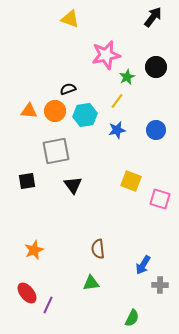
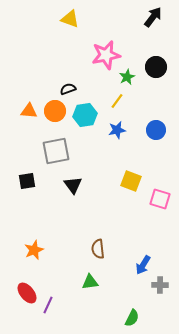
green triangle: moved 1 px left, 1 px up
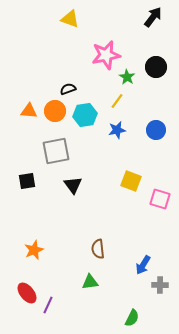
green star: rotated 14 degrees counterclockwise
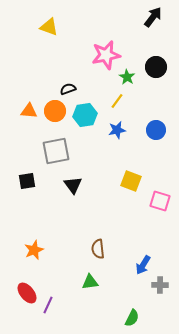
yellow triangle: moved 21 px left, 8 px down
pink square: moved 2 px down
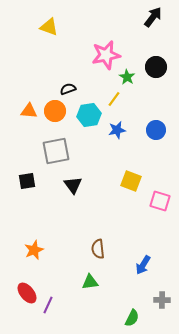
yellow line: moved 3 px left, 2 px up
cyan hexagon: moved 4 px right
gray cross: moved 2 px right, 15 px down
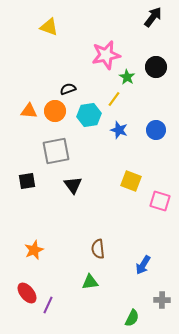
blue star: moved 2 px right; rotated 30 degrees clockwise
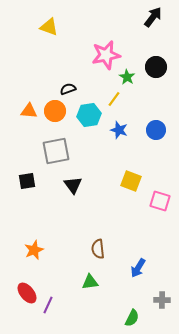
blue arrow: moved 5 px left, 3 px down
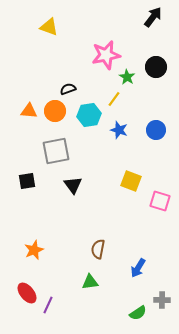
brown semicircle: rotated 18 degrees clockwise
green semicircle: moved 6 px right, 5 px up; rotated 30 degrees clockwise
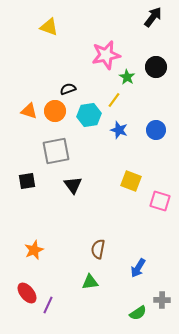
yellow line: moved 1 px down
orange triangle: rotated 12 degrees clockwise
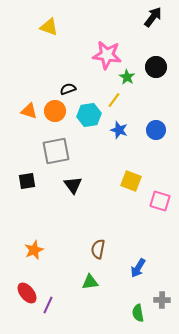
pink star: moved 1 px right; rotated 20 degrees clockwise
green semicircle: rotated 114 degrees clockwise
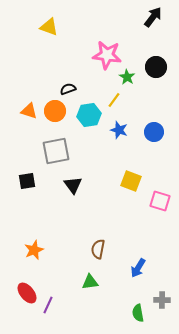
blue circle: moved 2 px left, 2 px down
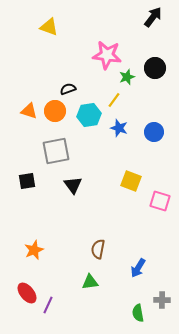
black circle: moved 1 px left, 1 px down
green star: rotated 21 degrees clockwise
blue star: moved 2 px up
